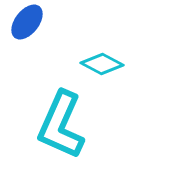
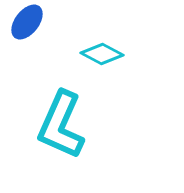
cyan diamond: moved 10 px up
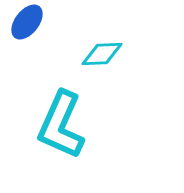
cyan diamond: rotated 30 degrees counterclockwise
